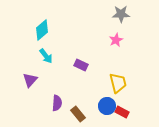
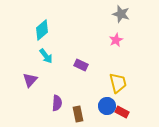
gray star: rotated 18 degrees clockwise
brown rectangle: rotated 28 degrees clockwise
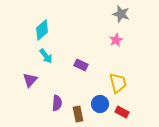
blue circle: moved 7 px left, 2 px up
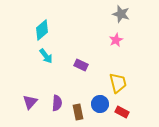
purple triangle: moved 22 px down
brown rectangle: moved 2 px up
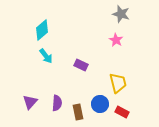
pink star: rotated 16 degrees counterclockwise
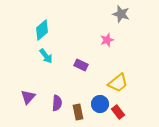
pink star: moved 9 px left; rotated 24 degrees clockwise
yellow trapezoid: rotated 65 degrees clockwise
purple triangle: moved 2 px left, 5 px up
red rectangle: moved 4 px left; rotated 24 degrees clockwise
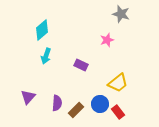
cyan arrow: rotated 56 degrees clockwise
brown rectangle: moved 2 px left, 2 px up; rotated 56 degrees clockwise
